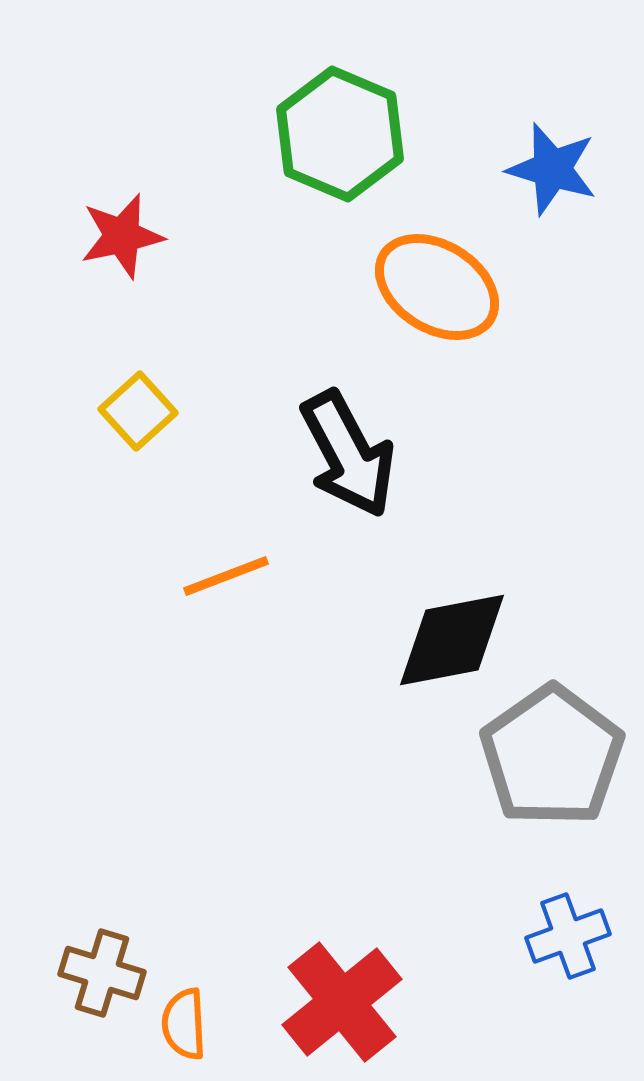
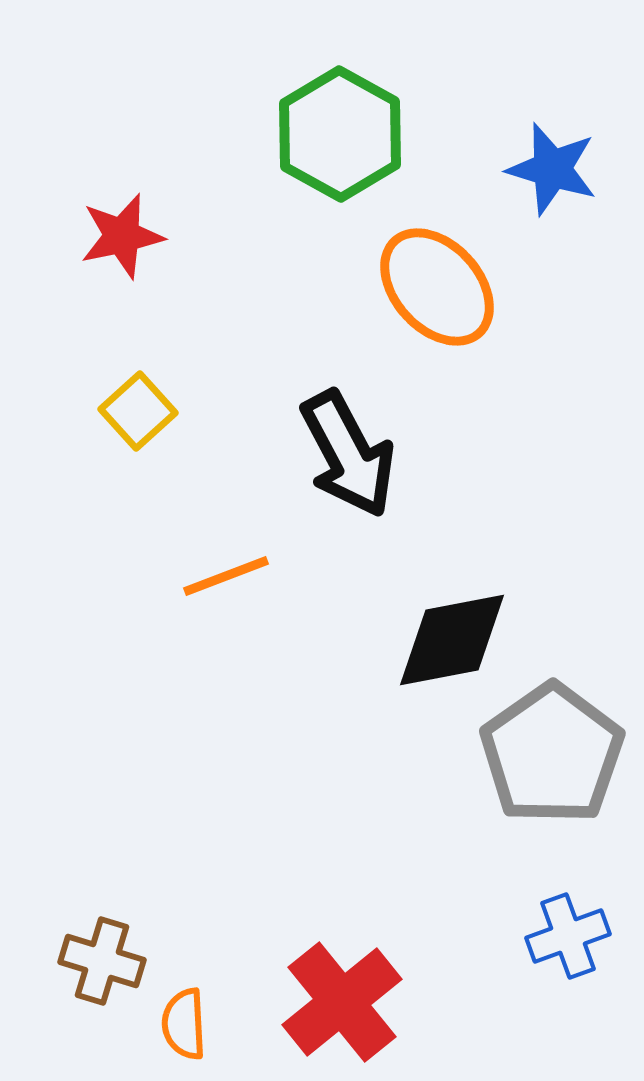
green hexagon: rotated 6 degrees clockwise
orange ellipse: rotated 16 degrees clockwise
gray pentagon: moved 2 px up
brown cross: moved 12 px up
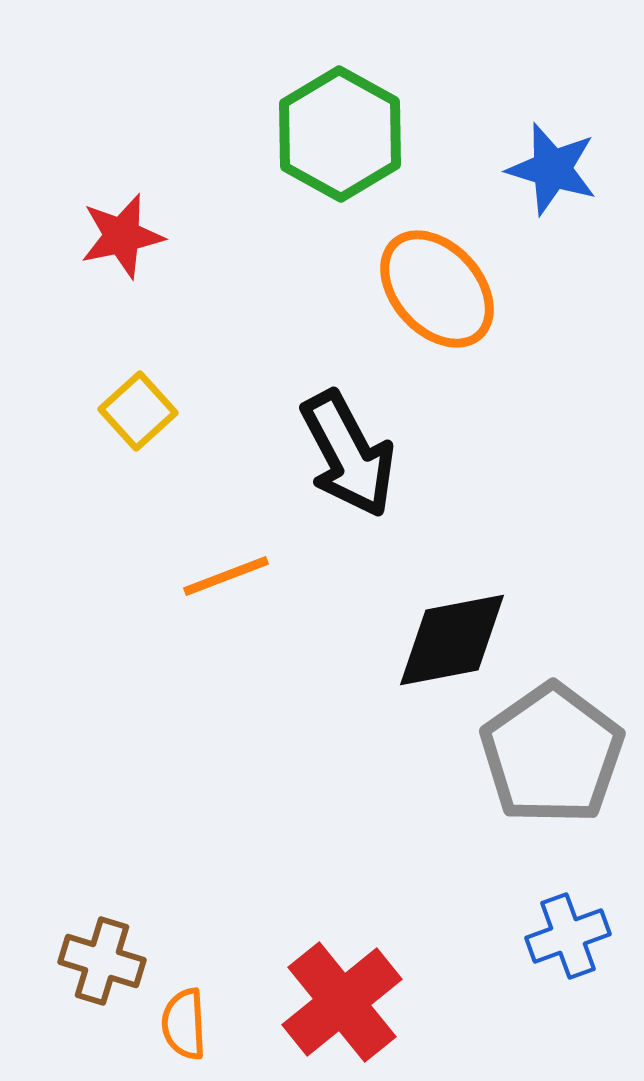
orange ellipse: moved 2 px down
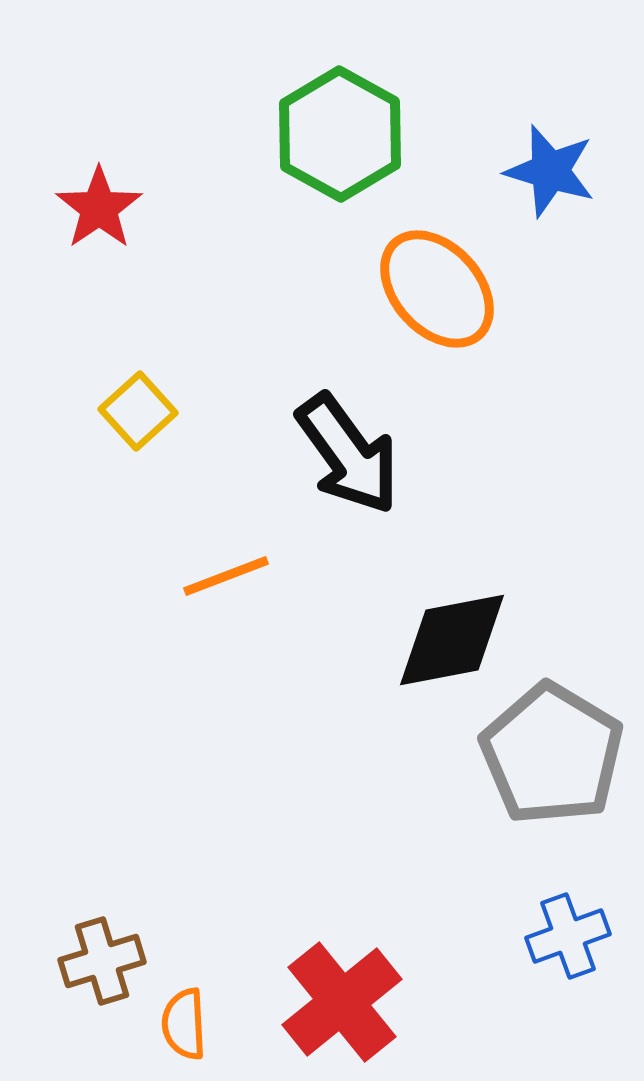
blue star: moved 2 px left, 2 px down
red star: moved 23 px left, 28 px up; rotated 22 degrees counterclockwise
black arrow: rotated 8 degrees counterclockwise
gray pentagon: rotated 6 degrees counterclockwise
brown cross: rotated 34 degrees counterclockwise
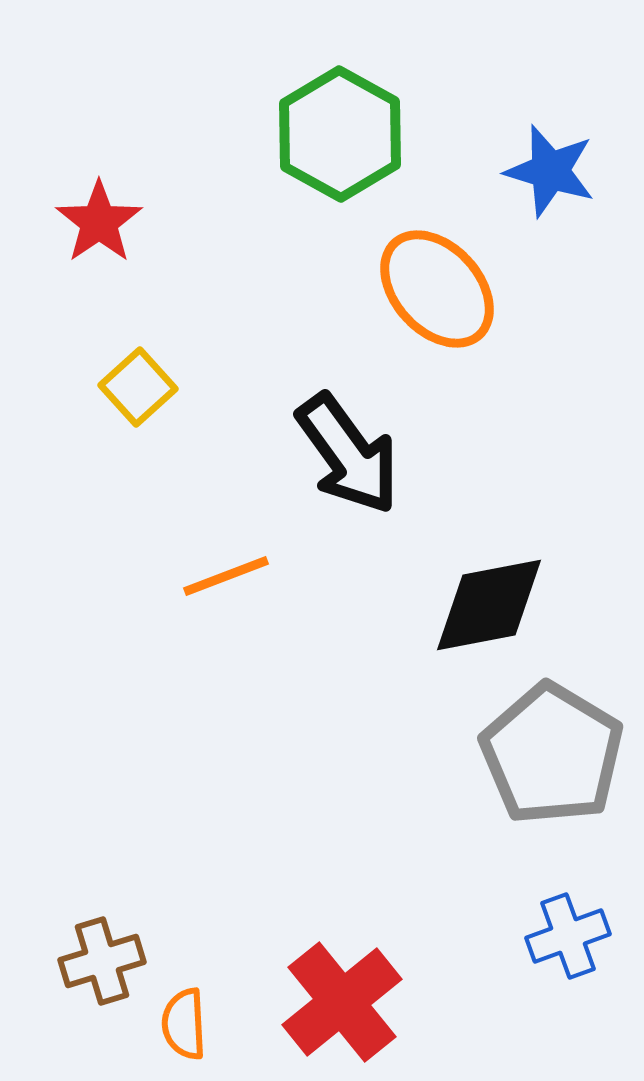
red star: moved 14 px down
yellow square: moved 24 px up
black diamond: moved 37 px right, 35 px up
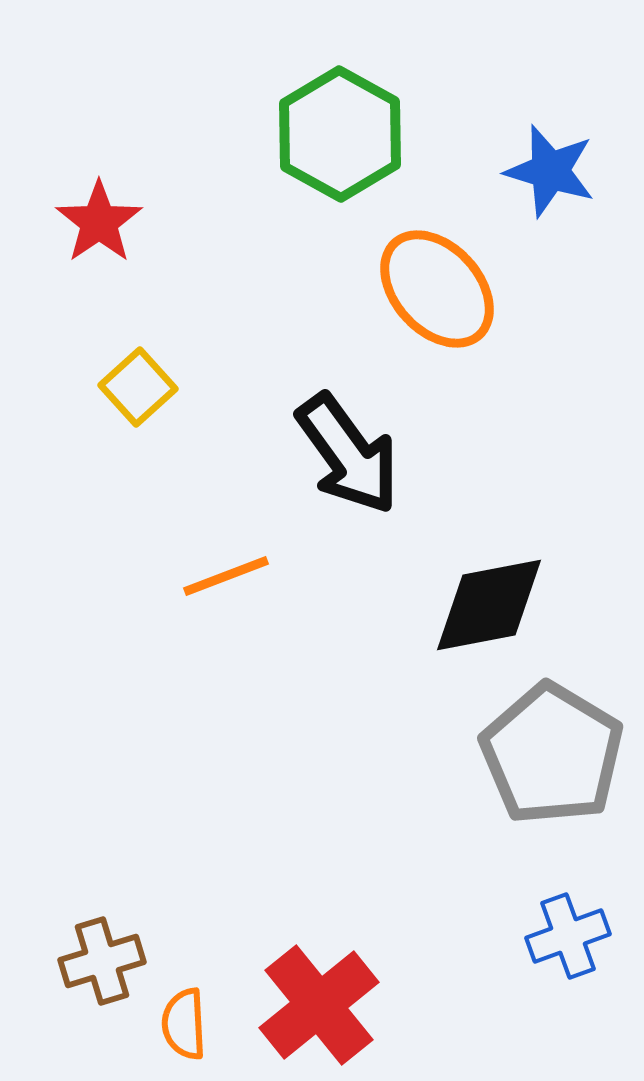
red cross: moved 23 px left, 3 px down
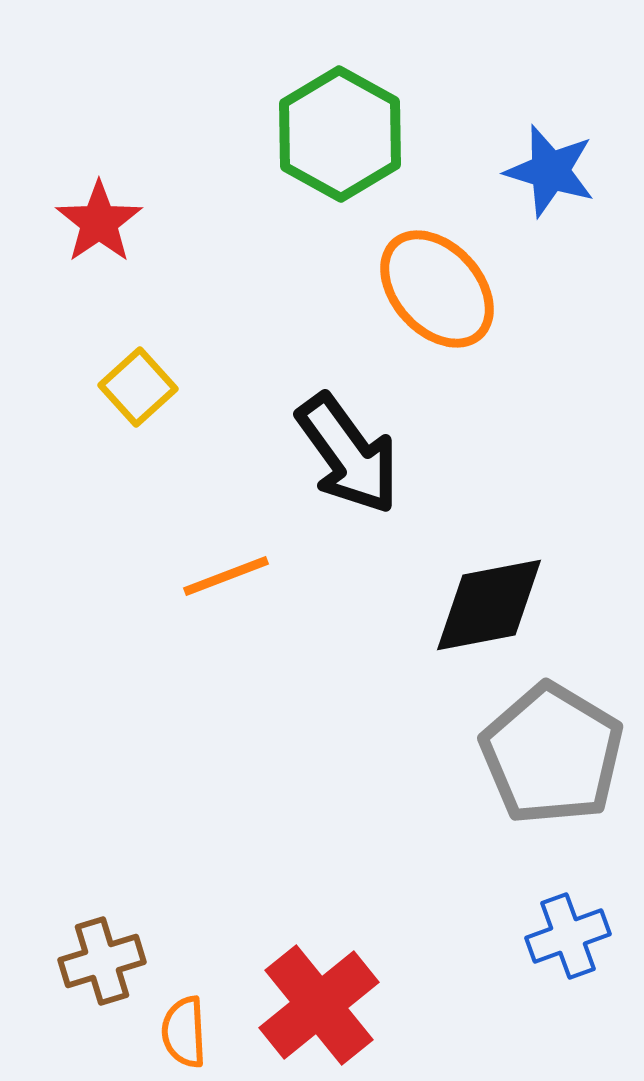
orange semicircle: moved 8 px down
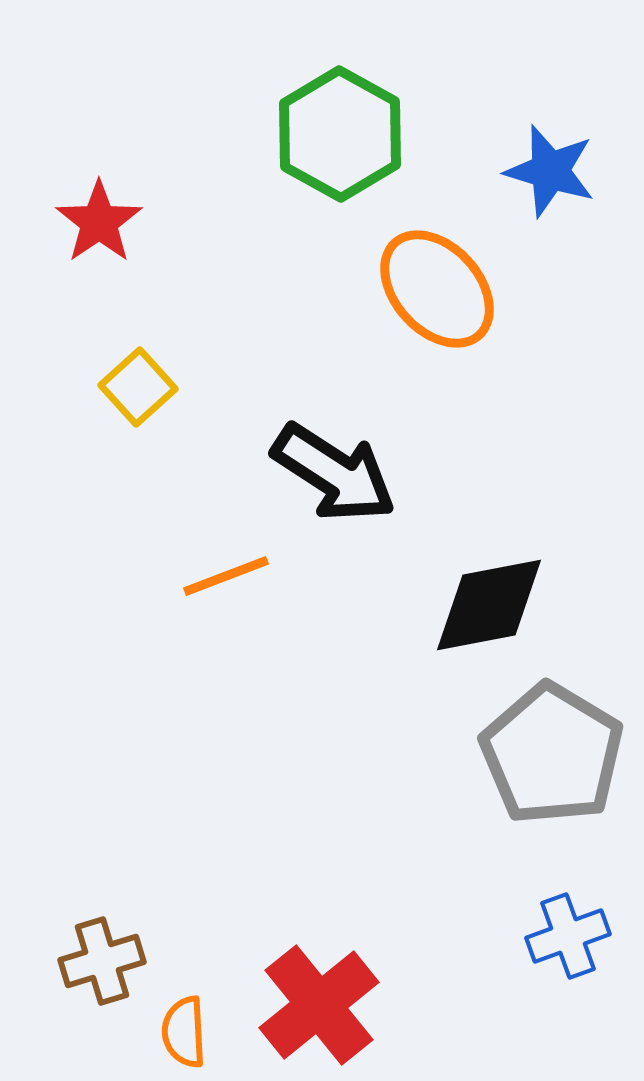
black arrow: moved 14 px left, 19 px down; rotated 21 degrees counterclockwise
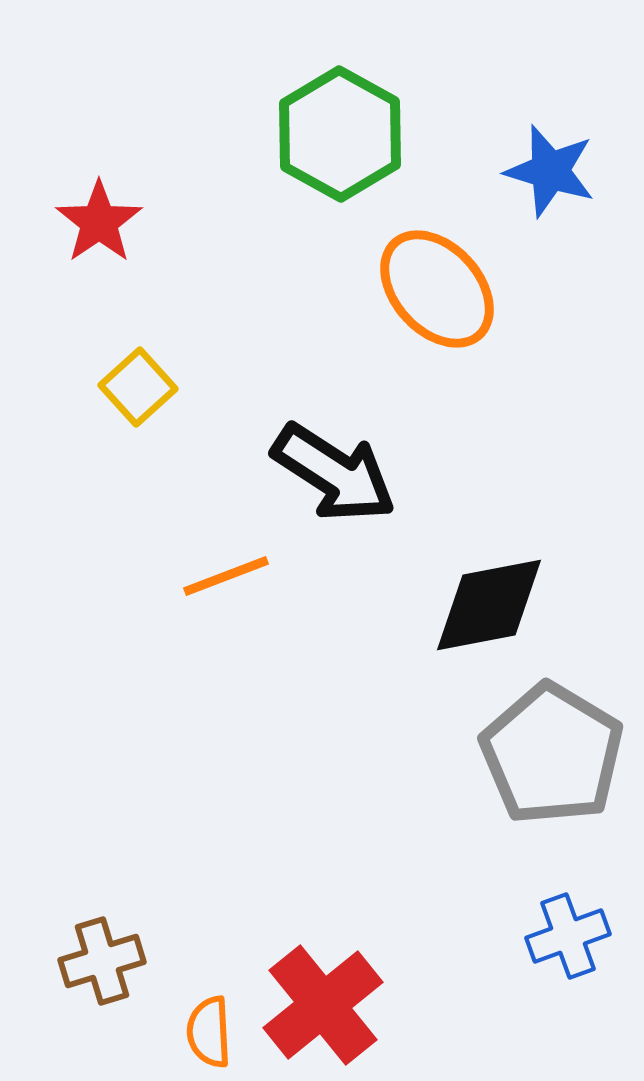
red cross: moved 4 px right
orange semicircle: moved 25 px right
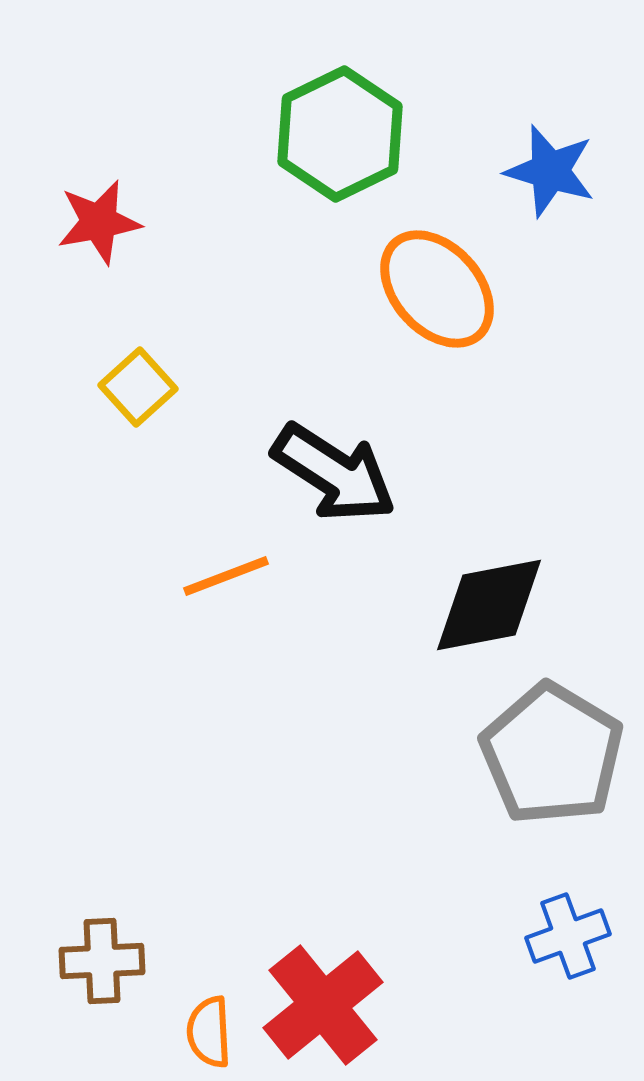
green hexagon: rotated 5 degrees clockwise
red star: rotated 24 degrees clockwise
brown cross: rotated 14 degrees clockwise
